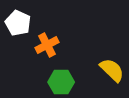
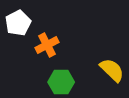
white pentagon: rotated 20 degrees clockwise
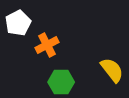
yellow semicircle: rotated 8 degrees clockwise
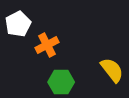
white pentagon: moved 1 px down
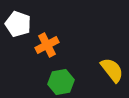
white pentagon: rotated 25 degrees counterclockwise
green hexagon: rotated 10 degrees counterclockwise
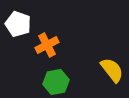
green hexagon: moved 5 px left
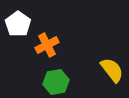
white pentagon: rotated 15 degrees clockwise
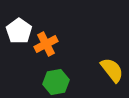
white pentagon: moved 1 px right, 7 px down
orange cross: moved 1 px left, 1 px up
